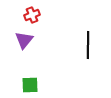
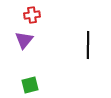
red cross: rotated 14 degrees clockwise
green square: rotated 12 degrees counterclockwise
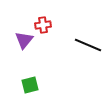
red cross: moved 11 px right, 10 px down
black line: rotated 68 degrees counterclockwise
